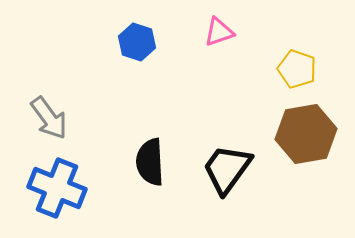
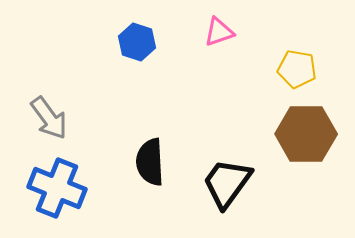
yellow pentagon: rotated 9 degrees counterclockwise
brown hexagon: rotated 10 degrees clockwise
black trapezoid: moved 14 px down
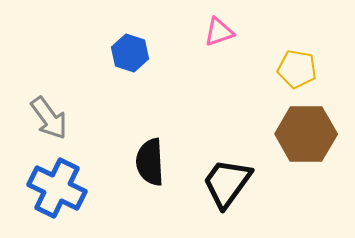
blue hexagon: moved 7 px left, 11 px down
blue cross: rotated 4 degrees clockwise
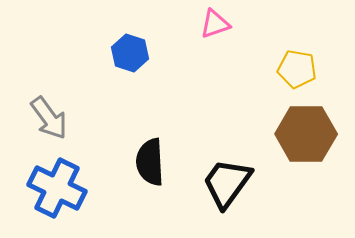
pink triangle: moved 4 px left, 8 px up
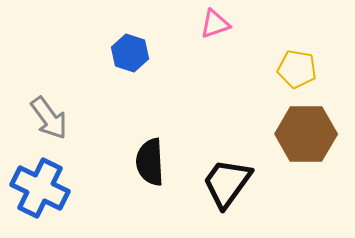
blue cross: moved 17 px left
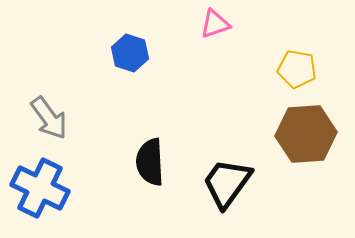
brown hexagon: rotated 4 degrees counterclockwise
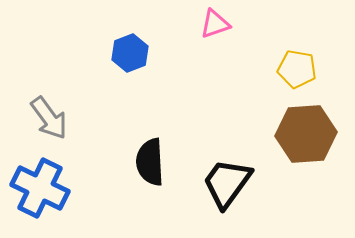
blue hexagon: rotated 21 degrees clockwise
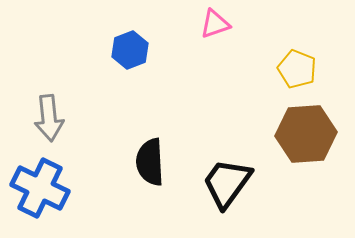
blue hexagon: moved 3 px up
yellow pentagon: rotated 12 degrees clockwise
gray arrow: rotated 30 degrees clockwise
